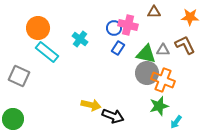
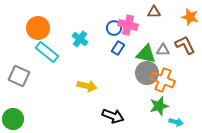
orange star: rotated 12 degrees clockwise
yellow arrow: moved 4 px left, 19 px up
cyan arrow: rotated 112 degrees counterclockwise
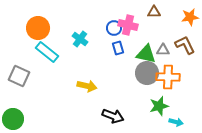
orange star: rotated 24 degrees counterclockwise
blue rectangle: rotated 48 degrees counterclockwise
orange cross: moved 5 px right, 3 px up; rotated 20 degrees counterclockwise
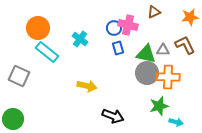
brown triangle: rotated 24 degrees counterclockwise
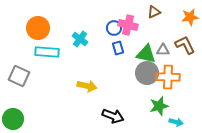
cyan rectangle: rotated 35 degrees counterclockwise
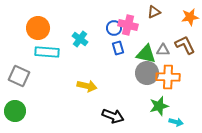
green circle: moved 2 px right, 8 px up
